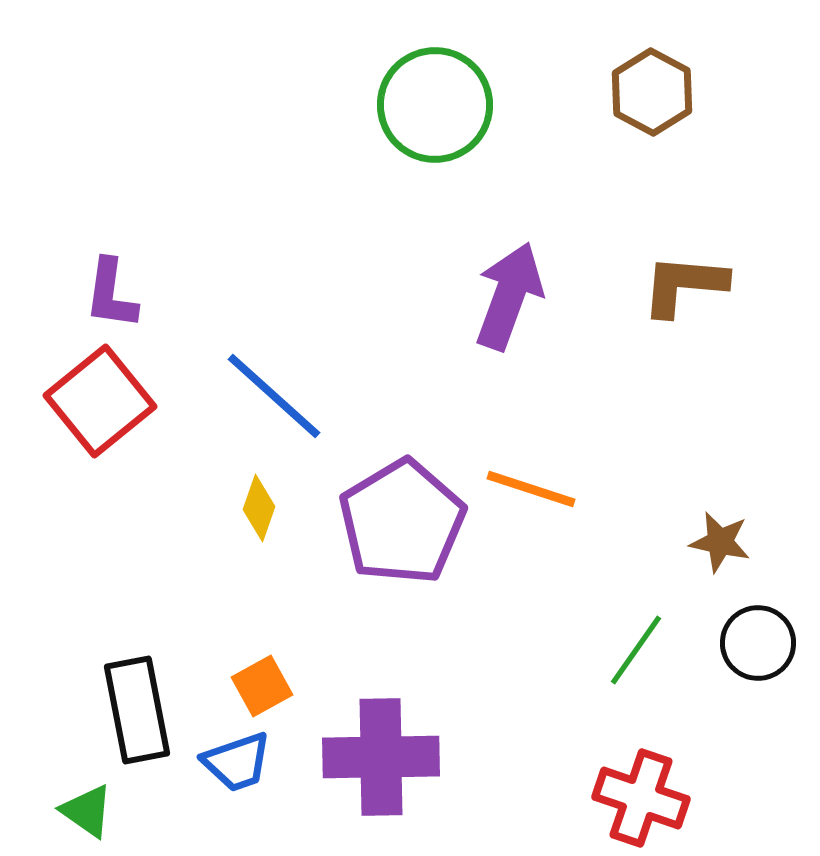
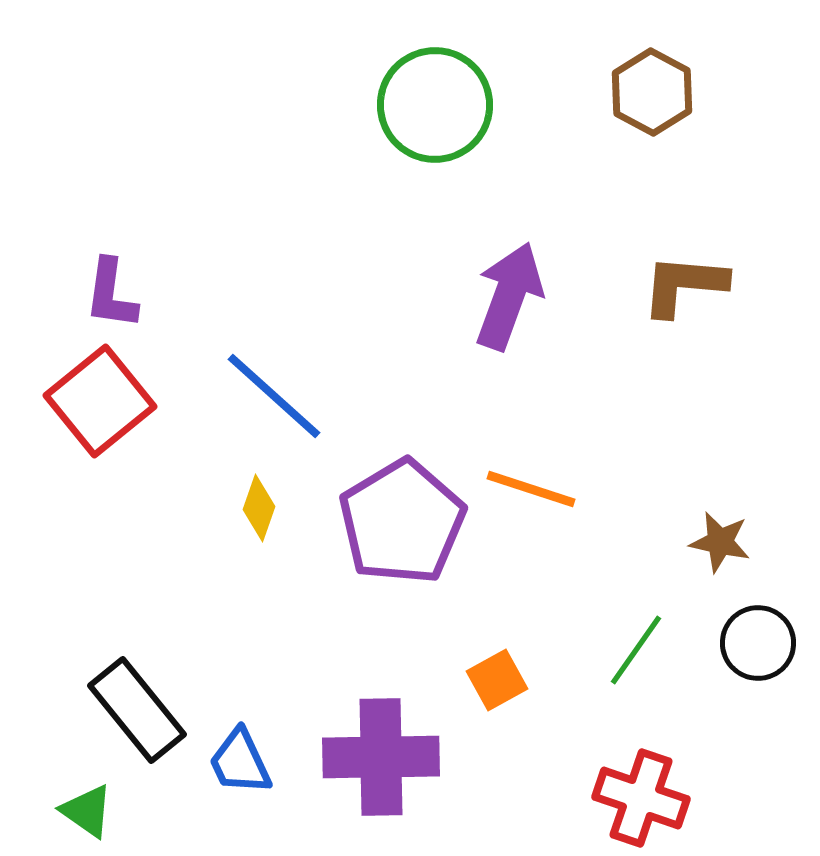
orange square: moved 235 px right, 6 px up
black rectangle: rotated 28 degrees counterclockwise
blue trapezoid: moved 3 px right; rotated 84 degrees clockwise
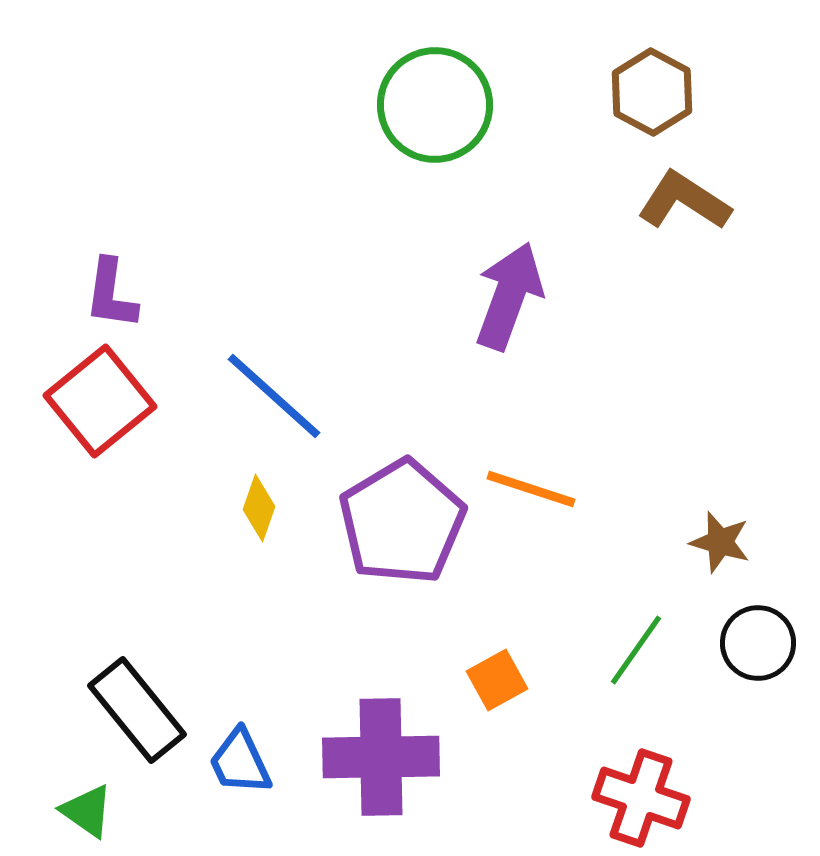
brown L-shape: moved 84 px up; rotated 28 degrees clockwise
brown star: rotated 4 degrees clockwise
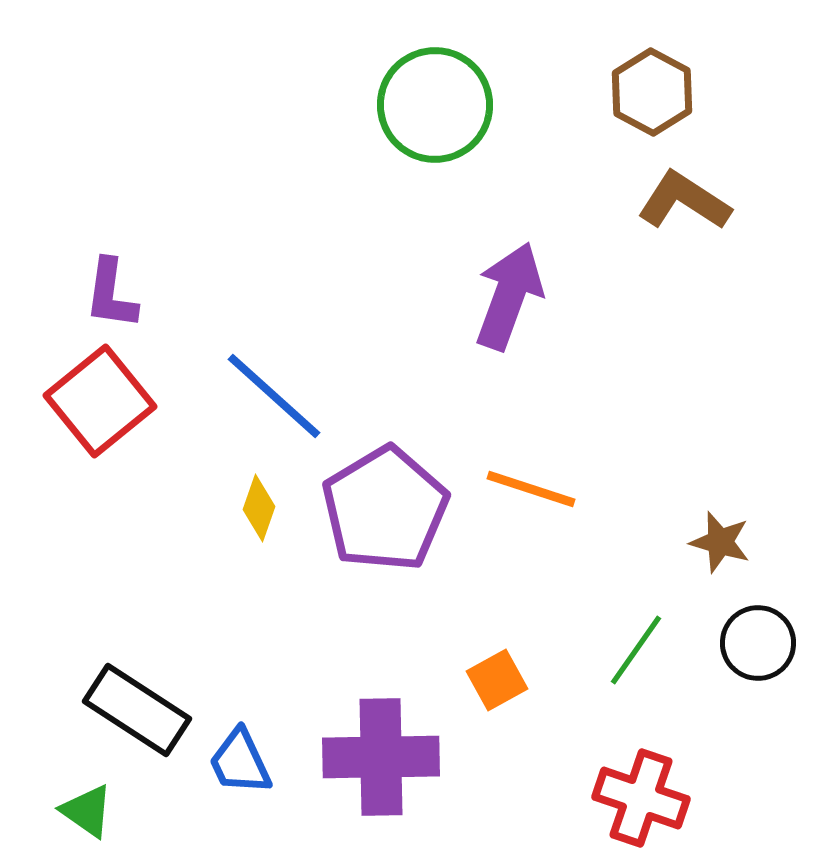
purple pentagon: moved 17 px left, 13 px up
black rectangle: rotated 18 degrees counterclockwise
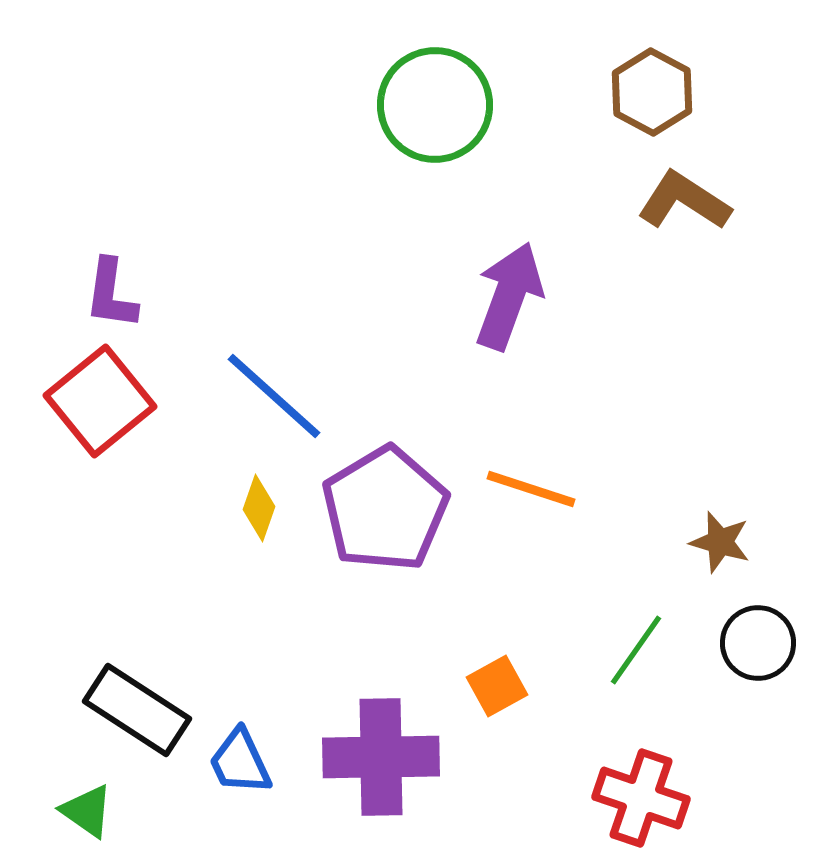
orange square: moved 6 px down
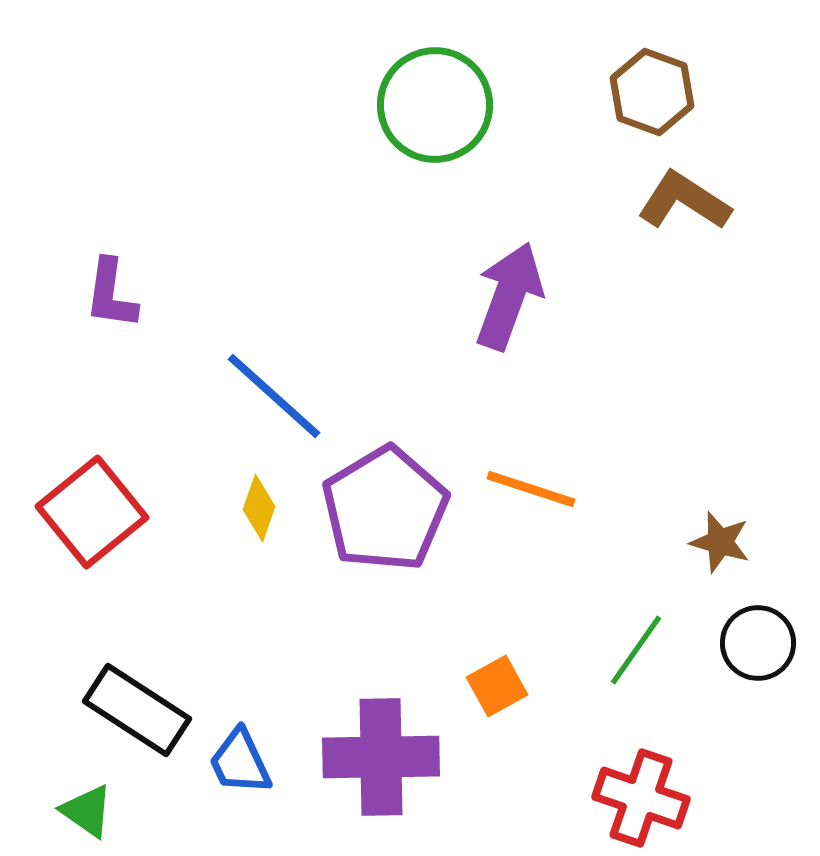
brown hexagon: rotated 8 degrees counterclockwise
red square: moved 8 px left, 111 px down
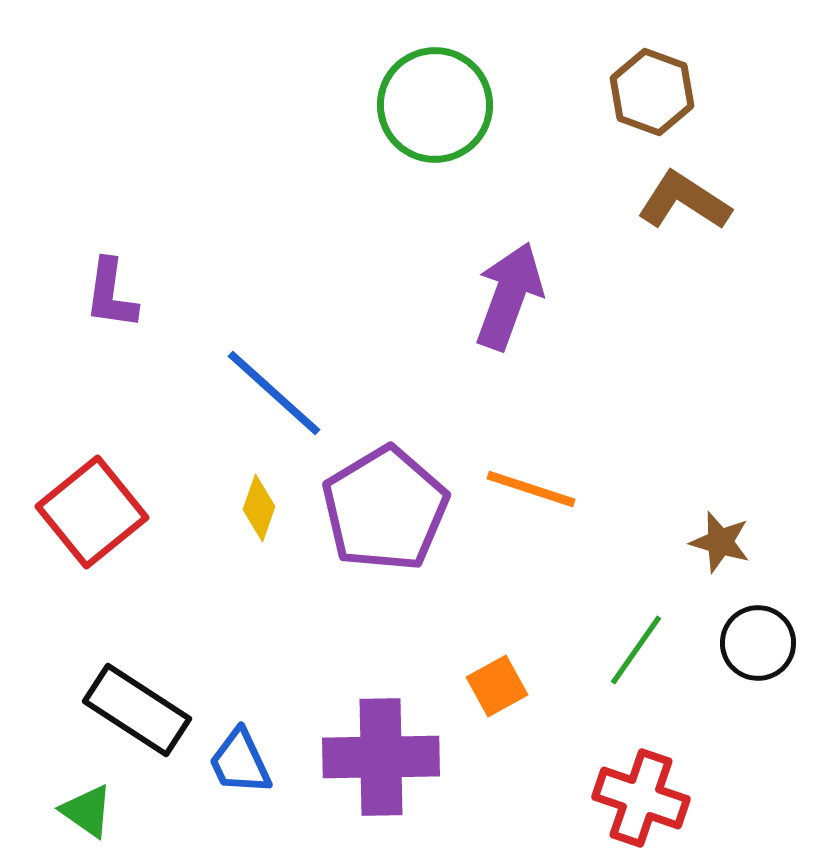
blue line: moved 3 px up
